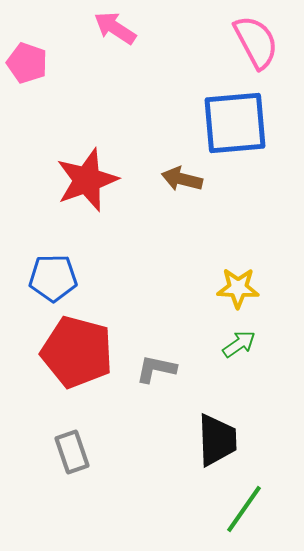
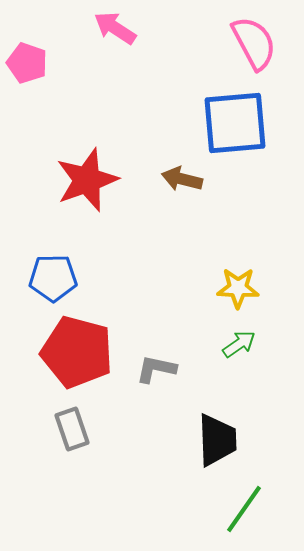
pink semicircle: moved 2 px left, 1 px down
gray rectangle: moved 23 px up
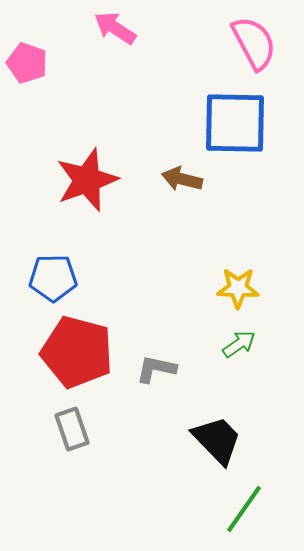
blue square: rotated 6 degrees clockwise
black trapezoid: rotated 42 degrees counterclockwise
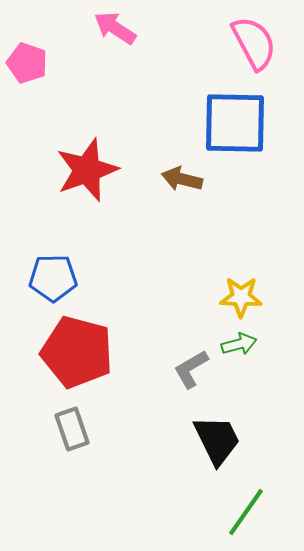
red star: moved 10 px up
yellow star: moved 3 px right, 9 px down
green arrow: rotated 20 degrees clockwise
gray L-shape: moved 35 px right; rotated 42 degrees counterclockwise
black trapezoid: rotated 18 degrees clockwise
green line: moved 2 px right, 3 px down
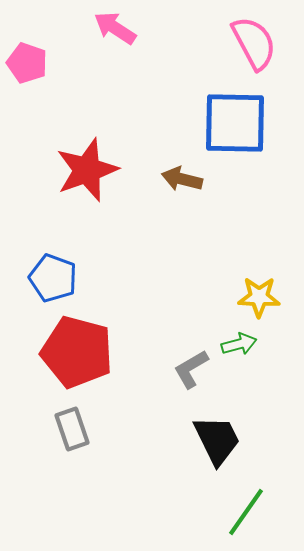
blue pentagon: rotated 21 degrees clockwise
yellow star: moved 18 px right
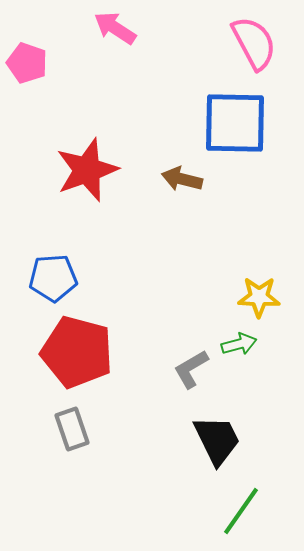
blue pentagon: rotated 24 degrees counterclockwise
green line: moved 5 px left, 1 px up
